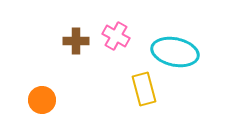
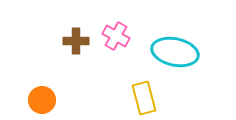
yellow rectangle: moved 9 px down
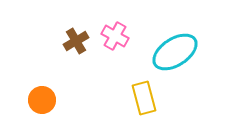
pink cross: moved 1 px left
brown cross: rotated 30 degrees counterclockwise
cyan ellipse: rotated 45 degrees counterclockwise
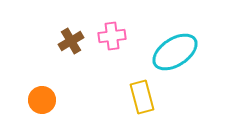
pink cross: moved 3 px left; rotated 36 degrees counterclockwise
brown cross: moved 5 px left
yellow rectangle: moved 2 px left, 1 px up
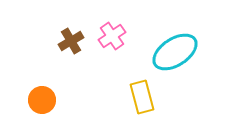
pink cross: rotated 28 degrees counterclockwise
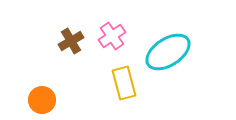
cyan ellipse: moved 7 px left
yellow rectangle: moved 18 px left, 14 px up
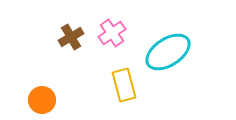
pink cross: moved 3 px up
brown cross: moved 4 px up
yellow rectangle: moved 2 px down
